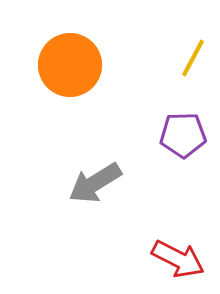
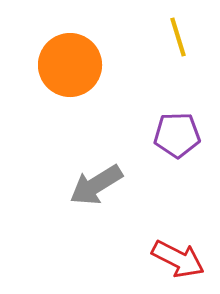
yellow line: moved 15 px left, 21 px up; rotated 45 degrees counterclockwise
purple pentagon: moved 6 px left
gray arrow: moved 1 px right, 2 px down
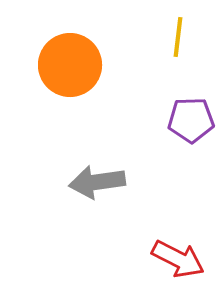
yellow line: rotated 24 degrees clockwise
purple pentagon: moved 14 px right, 15 px up
gray arrow: moved 1 px right, 3 px up; rotated 24 degrees clockwise
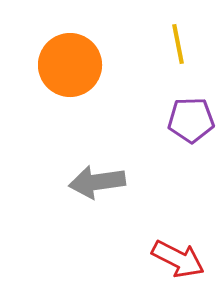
yellow line: moved 7 px down; rotated 18 degrees counterclockwise
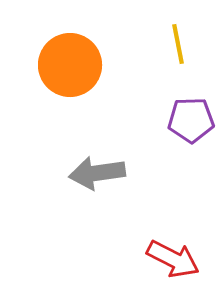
gray arrow: moved 9 px up
red arrow: moved 5 px left
